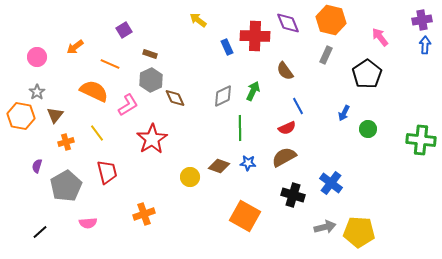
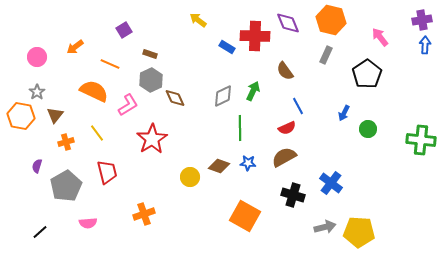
blue rectangle at (227, 47): rotated 35 degrees counterclockwise
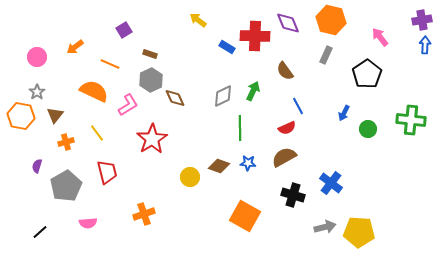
green cross at (421, 140): moved 10 px left, 20 px up
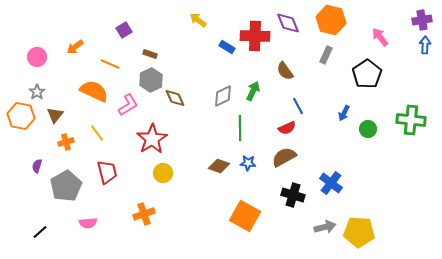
yellow circle at (190, 177): moved 27 px left, 4 px up
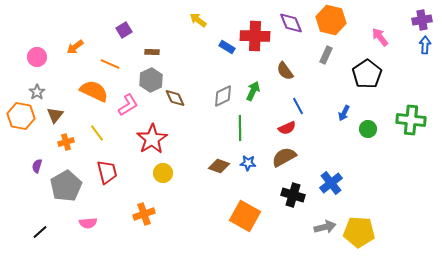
purple diamond at (288, 23): moved 3 px right
brown rectangle at (150, 54): moved 2 px right, 2 px up; rotated 16 degrees counterclockwise
blue cross at (331, 183): rotated 15 degrees clockwise
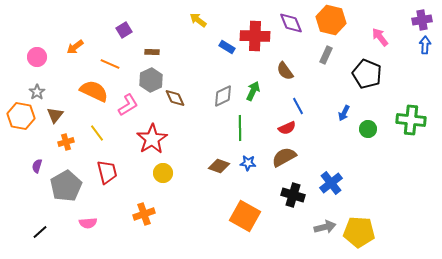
black pentagon at (367, 74): rotated 16 degrees counterclockwise
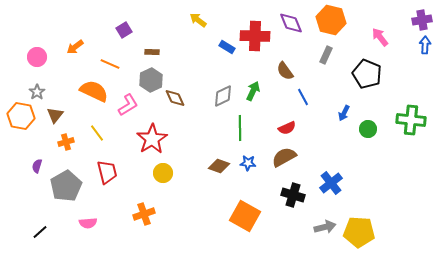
blue line at (298, 106): moved 5 px right, 9 px up
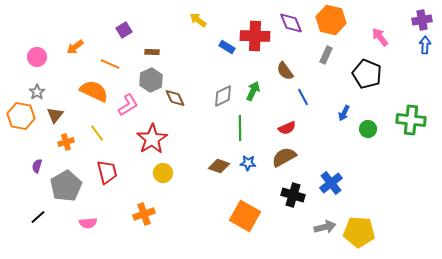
black line at (40, 232): moved 2 px left, 15 px up
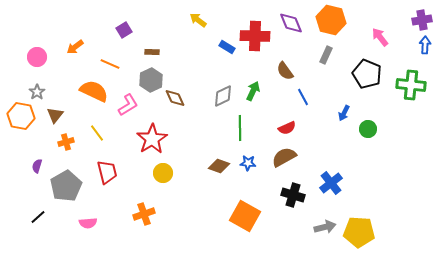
green cross at (411, 120): moved 35 px up
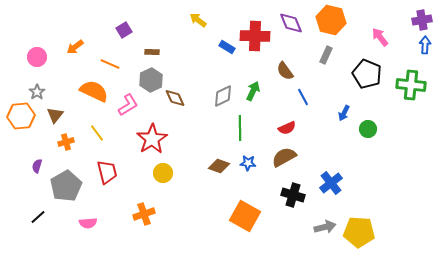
orange hexagon at (21, 116): rotated 16 degrees counterclockwise
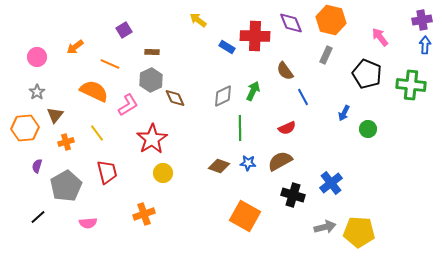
orange hexagon at (21, 116): moved 4 px right, 12 px down
brown semicircle at (284, 157): moved 4 px left, 4 px down
